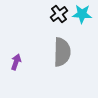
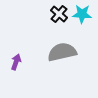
black cross: rotated 12 degrees counterclockwise
gray semicircle: rotated 104 degrees counterclockwise
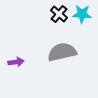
purple arrow: rotated 63 degrees clockwise
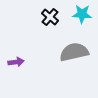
black cross: moved 9 px left, 3 px down
gray semicircle: moved 12 px right
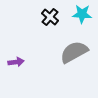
gray semicircle: rotated 16 degrees counterclockwise
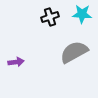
black cross: rotated 30 degrees clockwise
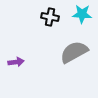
black cross: rotated 30 degrees clockwise
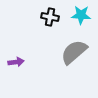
cyan star: moved 1 px left, 1 px down
gray semicircle: rotated 12 degrees counterclockwise
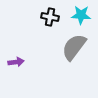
gray semicircle: moved 5 px up; rotated 12 degrees counterclockwise
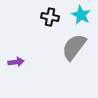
cyan star: rotated 24 degrees clockwise
